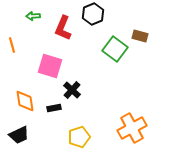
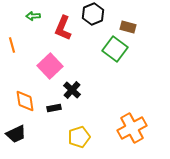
brown rectangle: moved 12 px left, 9 px up
pink square: rotated 30 degrees clockwise
black trapezoid: moved 3 px left, 1 px up
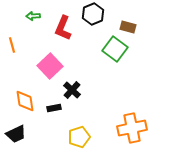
orange cross: rotated 16 degrees clockwise
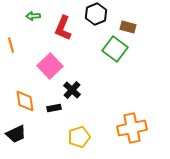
black hexagon: moved 3 px right
orange line: moved 1 px left
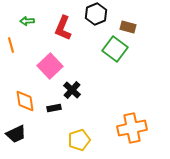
green arrow: moved 6 px left, 5 px down
yellow pentagon: moved 3 px down
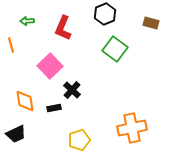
black hexagon: moved 9 px right
brown rectangle: moved 23 px right, 4 px up
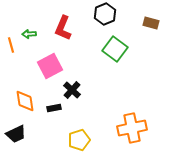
green arrow: moved 2 px right, 13 px down
pink square: rotated 15 degrees clockwise
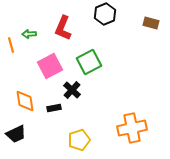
green square: moved 26 px left, 13 px down; rotated 25 degrees clockwise
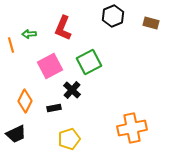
black hexagon: moved 8 px right, 2 px down
orange diamond: rotated 35 degrees clockwise
yellow pentagon: moved 10 px left, 1 px up
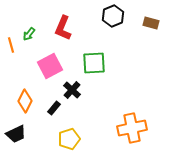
green arrow: rotated 48 degrees counterclockwise
green square: moved 5 px right, 1 px down; rotated 25 degrees clockwise
black rectangle: rotated 40 degrees counterclockwise
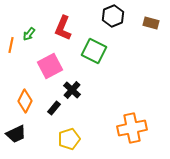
orange line: rotated 28 degrees clockwise
green square: moved 12 px up; rotated 30 degrees clockwise
